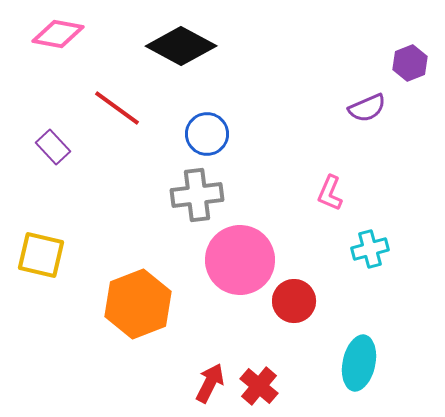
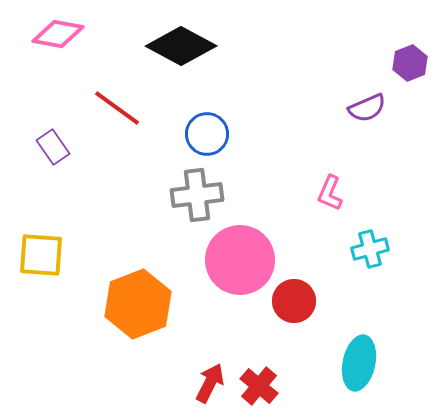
purple rectangle: rotated 8 degrees clockwise
yellow square: rotated 9 degrees counterclockwise
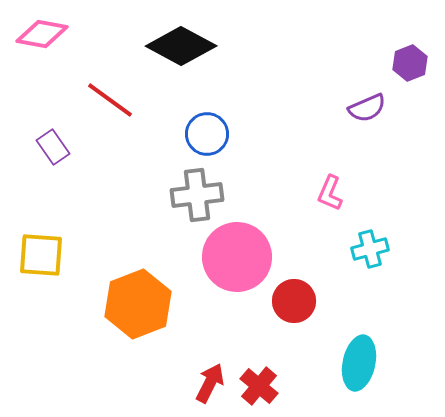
pink diamond: moved 16 px left
red line: moved 7 px left, 8 px up
pink circle: moved 3 px left, 3 px up
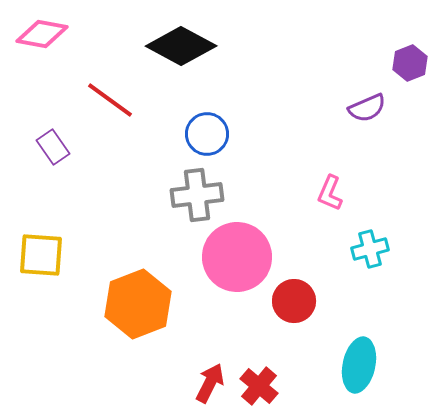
cyan ellipse: moved 2 px down
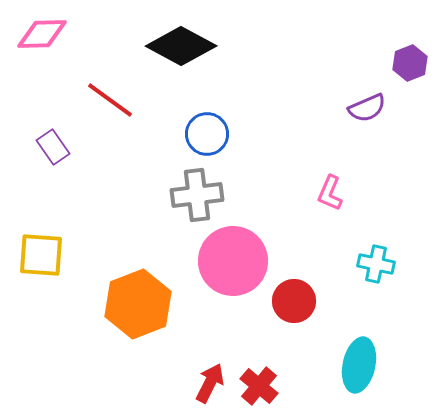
pink diamond: rotated 12 degrees counterclockwise
cyan cross: moved 6 px right, 15 px down; rotated 27 degrees clockwise
pink circle: moved 4 px left, 4 px down
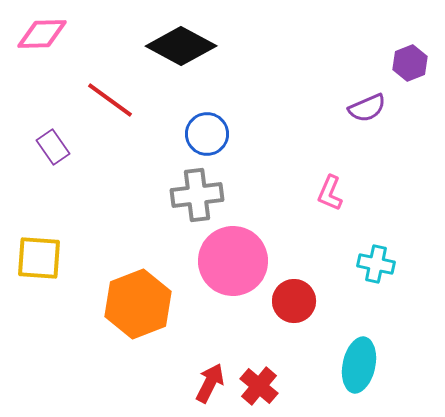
yellow square: moved 2 px left, 3 px down
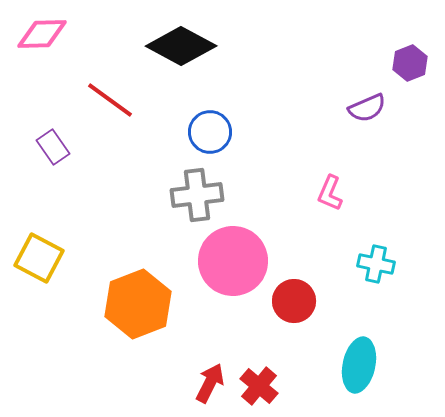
blue circle: moved 3 px right, 2 px up
yellow square: rotated 24 degrees clockwise
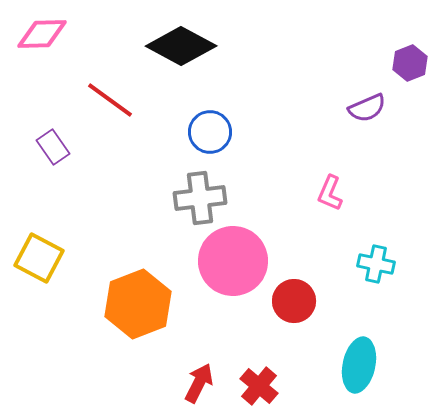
gray cross: moved 3 px right, 3 px down
red arrow: moved 11 px left
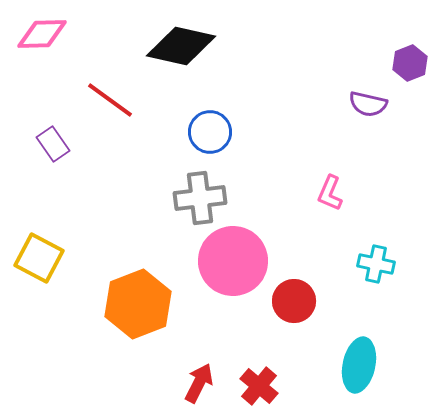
black diamond: rotated 16 degrees counterclockwise
purple semicircle: moved 1 px right, 4 px up; rotated 36 degrees clockwise
purple rectangle: moved 3 px up
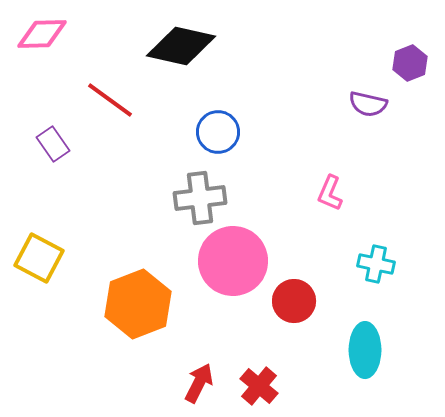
blue circle: moved 8 px right
cyan ellipse: moved 6 px right, 15 px up; rotated 12 degrees counterclockwise
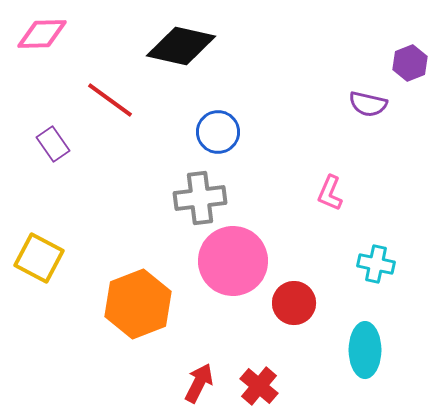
red circle: moved 2 px down
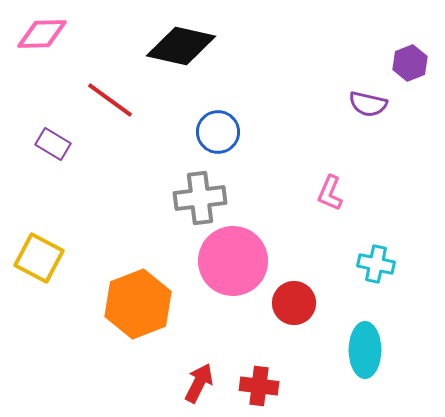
purple rectangle: rotated 24 degrees counterclockwise
red cross: rotated 33 degrees counterclockwise
